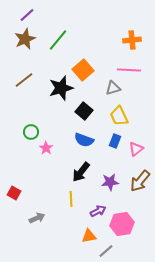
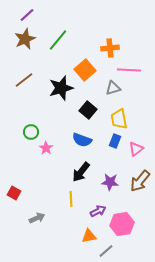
orange cross: moved 22 px left, 8 px down
orange square: moved 2 px right
black square: moved 4 px right, 1 px up
yellow trapezoid: moved 3 px down; rotated 15 degrees clockwise
blue semicircle: moved 2 px left
purple star: rotated 12 degrees clockwise
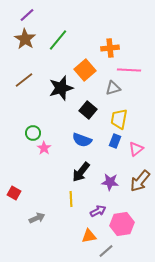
brown star: rotated 15 degrees counterclockwise
yellow trapezoid: rotated 20 degrees clockwise
green circle: moved 2 px right, 1 px down
pink star: moved 2 px left
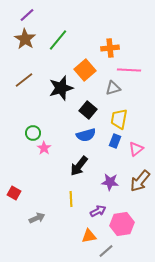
blue semicircle: moved 4 px right, 5 px up; rotated 36 degrees counterclockwise
black arrow: moved 2 px left, 6 px up
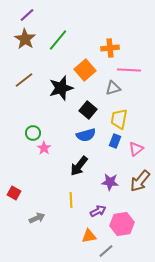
yellow line: moved 1 px down
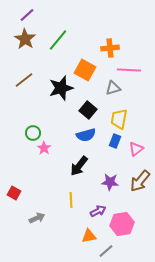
orange square: rotated 20 degrees counterclockwise
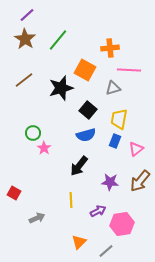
orange triangle: moved 10 px left, 6 px down; rotated 35 degrees counterclockwise
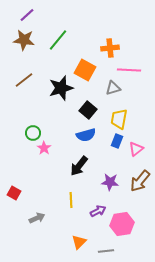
brown star: moved 1 px left, 1 px down; rotated 25 degrees counterclockwise
blue rectangle: moved 2 px right
gray line: rotated 35 degrees clockwise
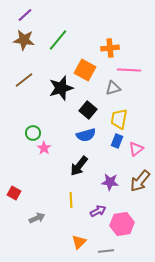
purple line: moved 2 px left
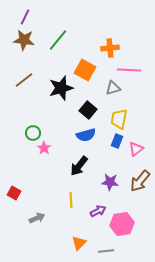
purple line: moved 2 px down; rotated 21 degrees counterclockwise
orange triangle: moved 1 px down
